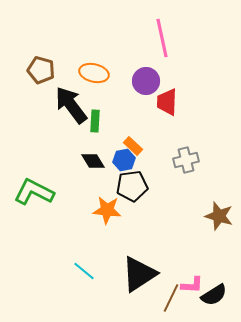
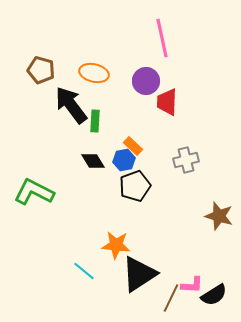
black pentagon: moved 3 px right; rotated 12 degrees counterclockwise
orange star: moved 9 px right, 35 px down
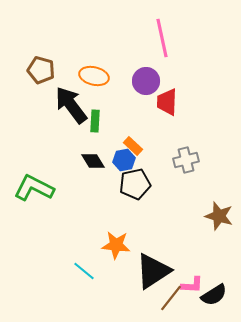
orange ellipse: moved 3 px down
black pentagon: moved 2 px up; rotated 8 degrees clockwise
green L-shape: moved 4 px up
black triangle: moved 14 px right, 3 px up
brown line: rotated 12 degrees clockwise
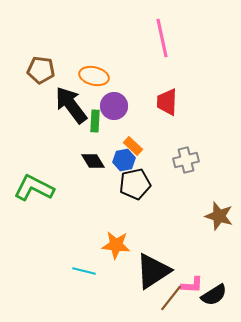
brown pentagon: rotated 8 degrees counterclockwise
purple circle: moved 32 px left, 25 px down
cyan line: rotated 25 degrees counterclockwise
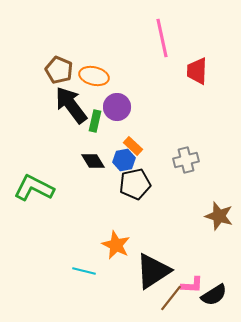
brown pentagon: moved 18 px right; rotated 16 degrees clockwise
red trapezoid: moved 30 px right, 31 px up
purple circle: moved 3 px right, 1 px down
green rectangle: rotated 10 degrees clockwise
orange star: rotated 20 degrees clockwise
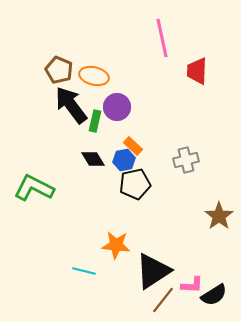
black diamond: moved 2 px up
brown star: rotated 20 degrees clockwise
orange star: rotated 20 degrees counterclockwise
brown line: moved 8 px left, 2 px down
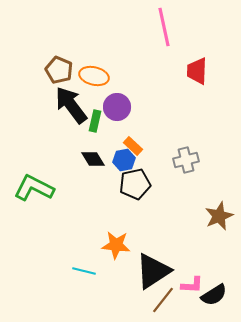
pink line: moved 2 px right, 11 px up
brown star: rotated 12 degrees clockwise
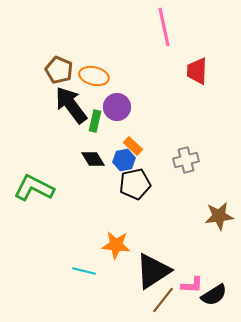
brown star: rotated 16 degrees clockwise
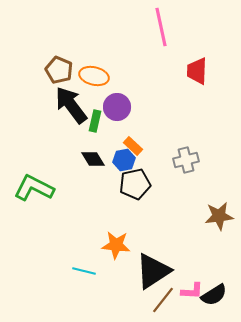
pink line: moved 3 px left
pink L-shape: moved 6 px down
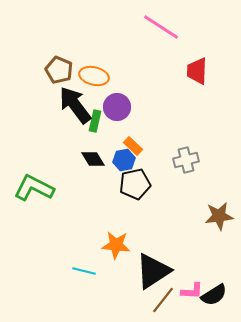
pink line: rotated 45 degrees counterclockwise
black arrow: moved 4 px right
